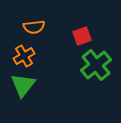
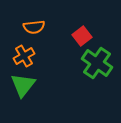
red square: rotated 18 degrees counterclockwise
green cross: moved 1 px right, 2 px up; rotated 16 degrees counterclockwise
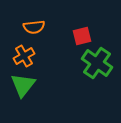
red square: rotated 24 degrees clockwise
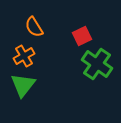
orange semicircle: rotated 65 degrees clockwise
red square: rotated 12 degrees counterclockwise
green cross: moved 1 px down
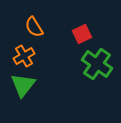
red square: moved 2 px up
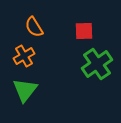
red square: moved 2 px right, 3 px up; rotated 24 degrees clockwise
green cross: rotated 20 degrees clockwise
green triangle: moved 2 px right, 5 px down
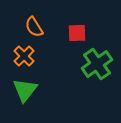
red square: moved 7 px left, 2 px down
orange cross: rotated 15 degrees counterclockwise
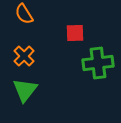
orange semicircle: moved 10 px left, 13 px up
red square: moved 2 px left
green cross: moved 1 px right, 1 px up; rotated 28 degrees clockwise
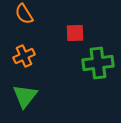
orange cross: rotated 20 degrees clockwise
green triangle: moved 6 px down
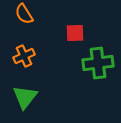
green triangle: moved 1 px down
